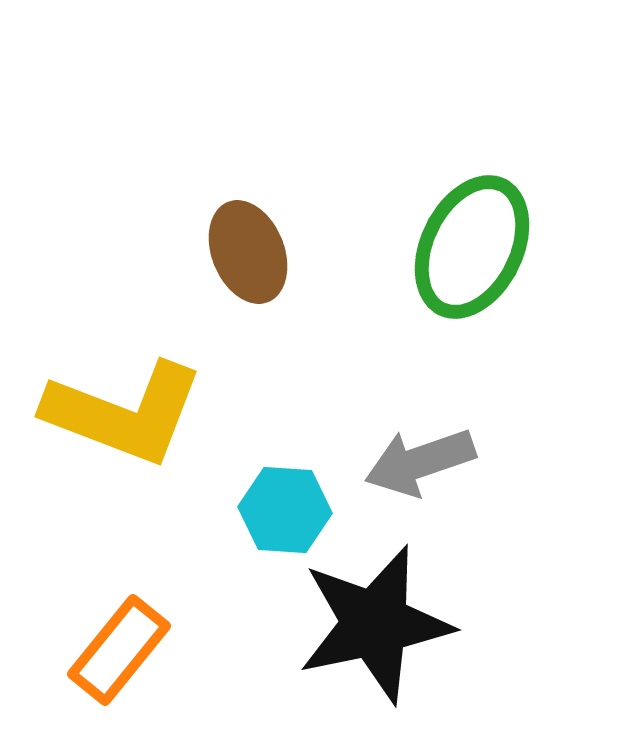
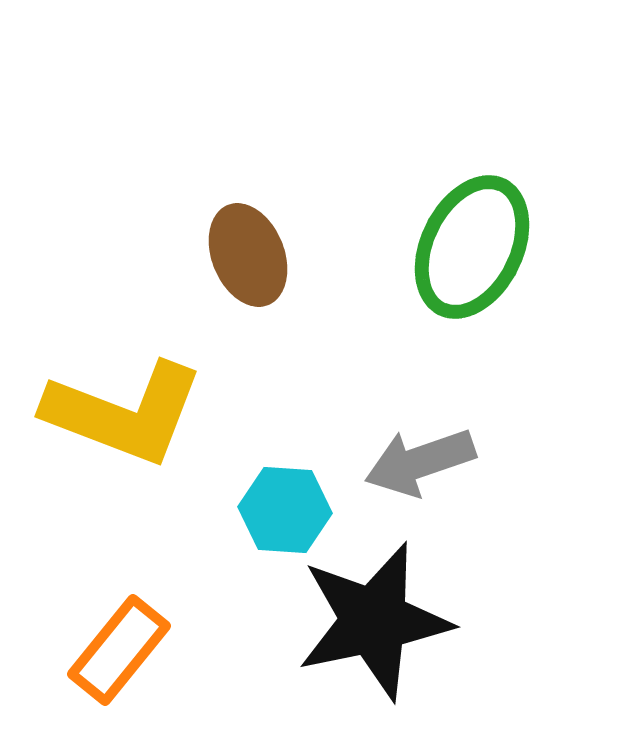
brown ellipse: moved 3 px down
black star: moved 1 px left, 3 px up
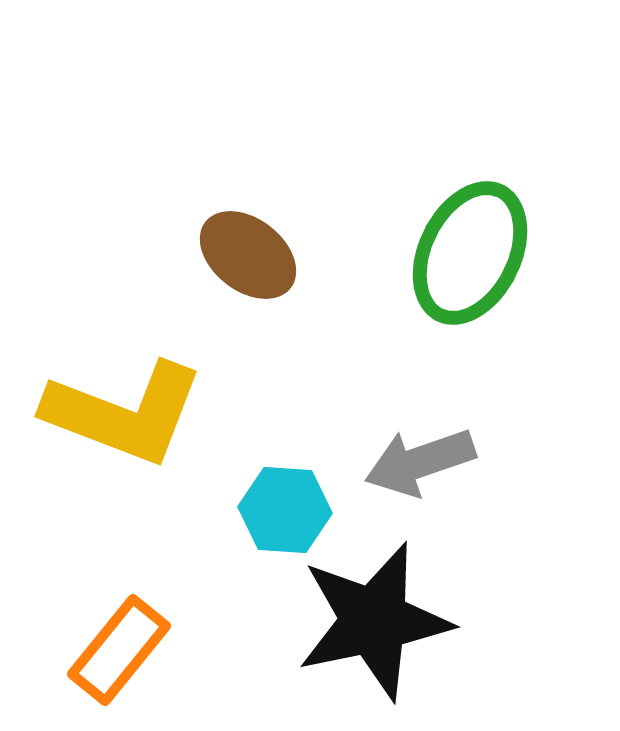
green ellipse: moved 2 px left, 6 px down
brown ellipse: rotated 30 degrees counterclockwise
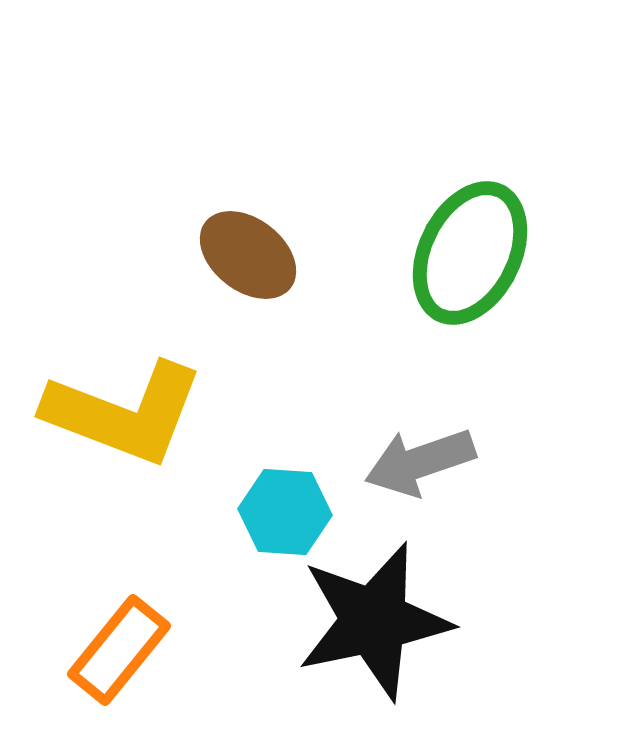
cyan hexagon: moved 2 px down
